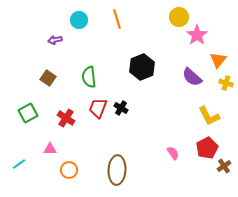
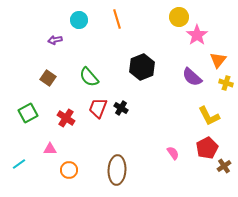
green semicircle: rotated 35 degrees counterclockwise
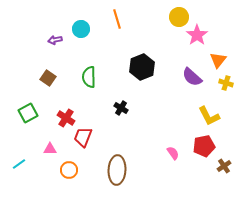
cyan circle: moved 2 px right, 9 px down
green semicircle: rotated 40 degrees clockwise
red trapezoid: moved 15 px left, 29 px down
red pentagon: moved 3 px left, 2 px up; rotated 15 degrees clockwise
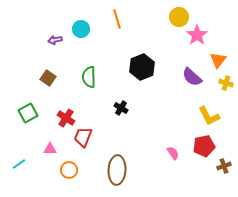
brown cross: rotated 16 degrees clockwise
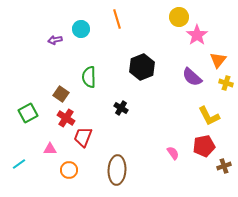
brown square: moved 13 px right, 16 px down
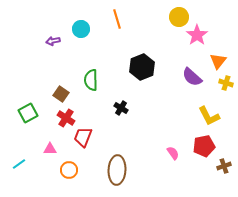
purple arrow: moved 2 px left, 1 px down
orange triangle: moved 1 px down
green semicircle: moved 2 px right, 3 px down
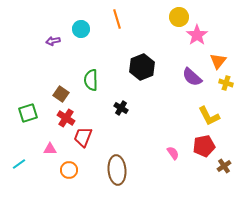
green square: rotated 12 degrees clockwise
brown cross: rotated 16 degrees counterclockwise
brown ellipse: rotated 8 degrees counterclockwise
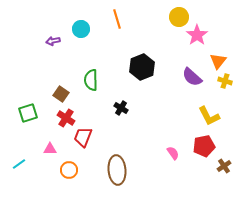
yellow cross: moved 1 px left, 2 px up
